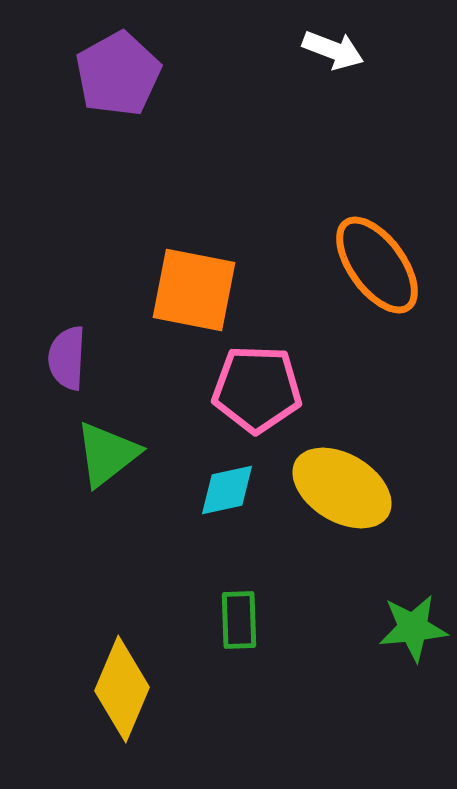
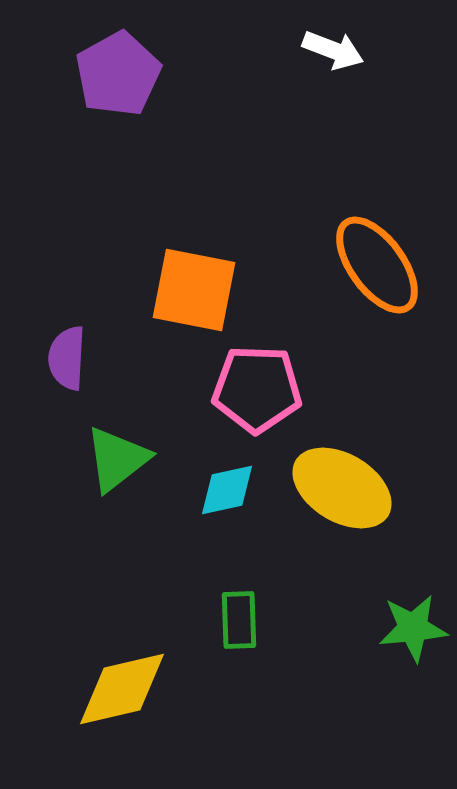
green triangle: moved 10 px right, 5 px down
yellow diamond: rotated 54 degrees clockwise
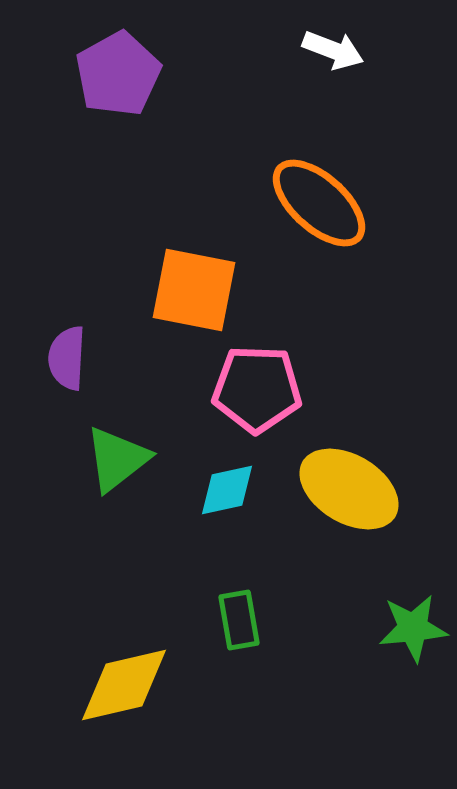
orange ellipse: moved 58 px left, 62 px up; rotated 12 degrees counterclockwise
yellow ellipse: moved 7 px right, 1 px down
green rectangle: rotated 8 degrees counterclockwise
yellow diamond: moved 2 px right, 4 px up
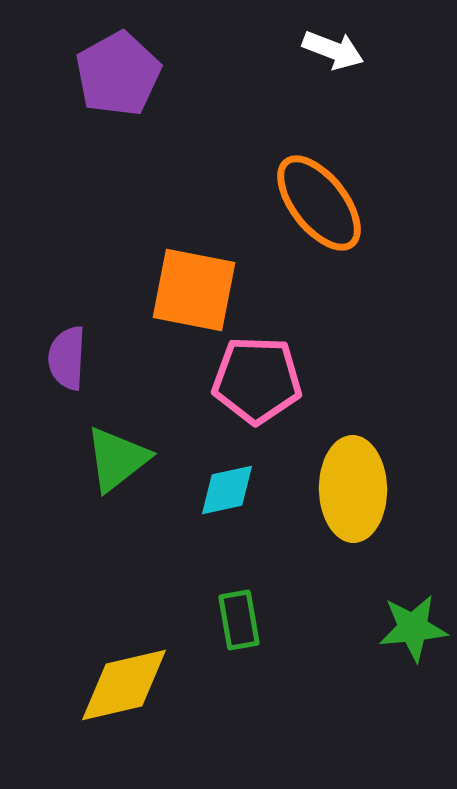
orange ellipse: rotated 10 degrees clockwise
pink pentagon: moved 9 px up
yellow ellipse: moved 4 px right; rotated 58 degrees clockwise
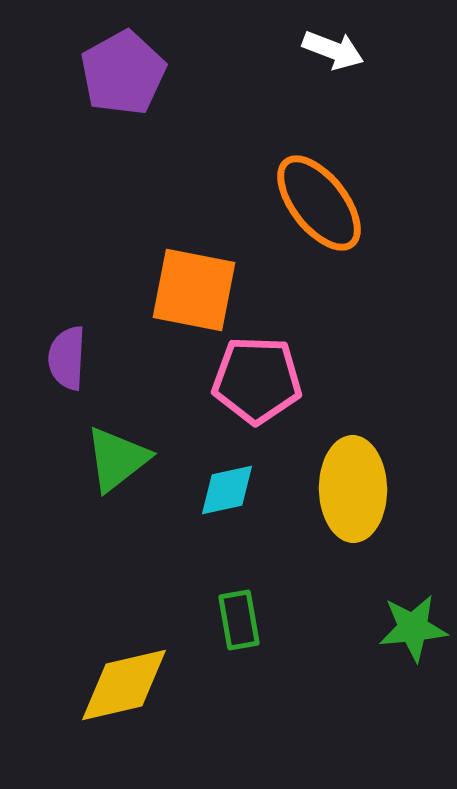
purple pentagon: moved 5 px right, 1 px up
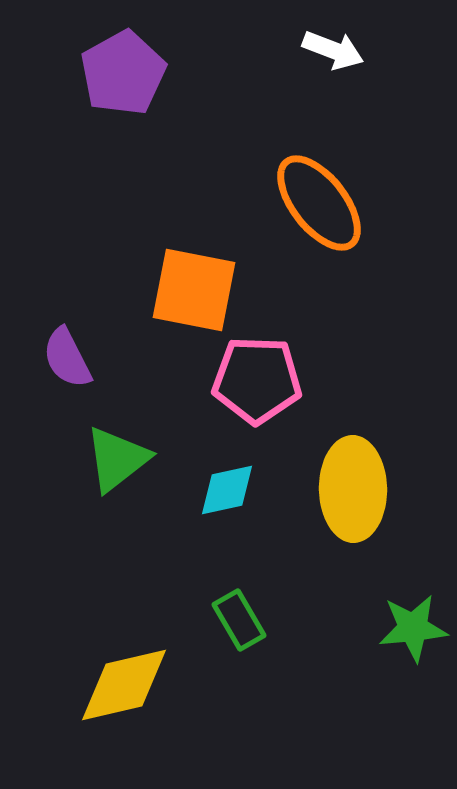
purple semicircle: rotated 30 degrees counterclockwise
green rectangle: rotated 20 degrees counterclockwise
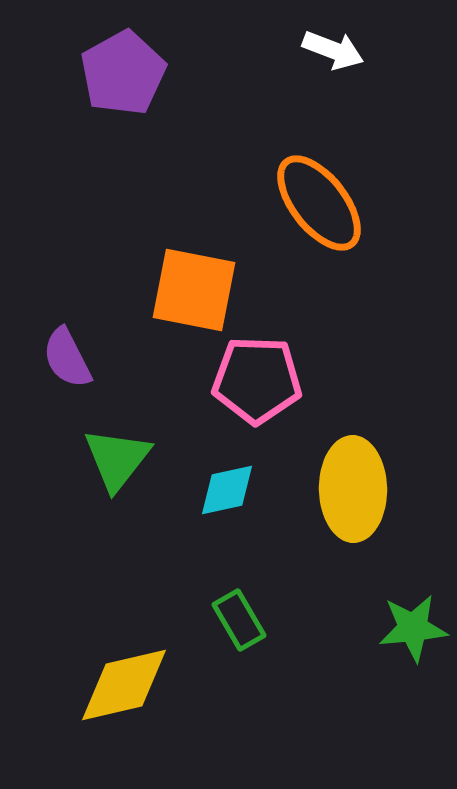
green triangle: rotated 14 degrees counterclockwise
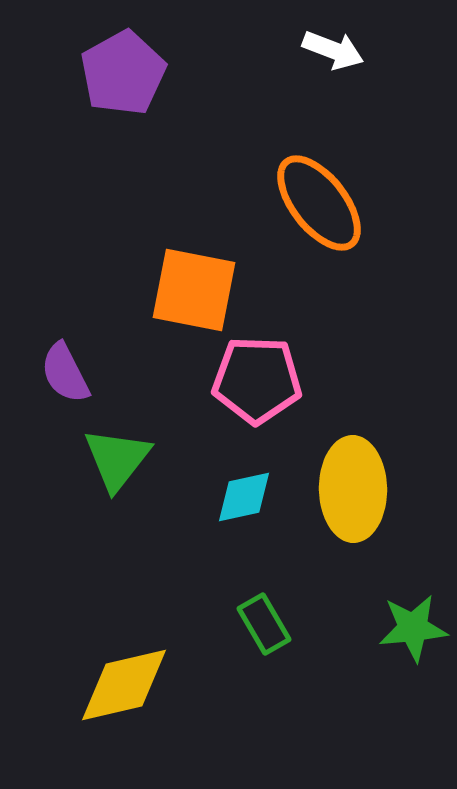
purple semicircle: moved 2 px left, 15 px down
cyan diamond: moved 17 px right, 7 px down
green rectangle: moved 25 px right, 4 px down
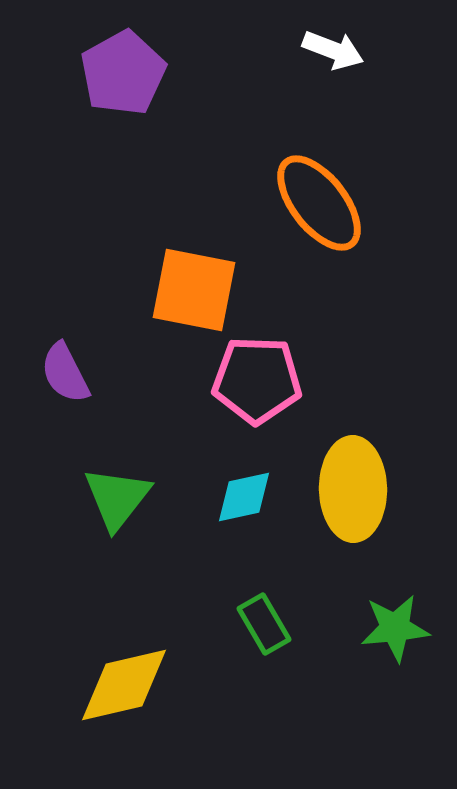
green triangle: moved 39 px down
green star: moved 18 px left
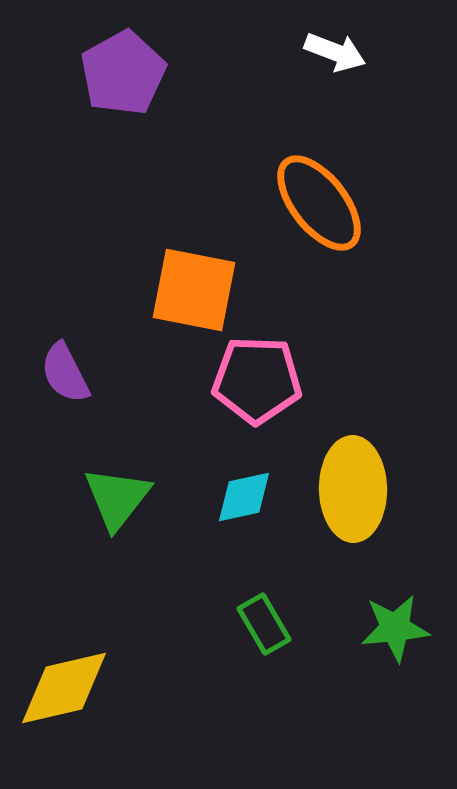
white arrow: moved 2 px right, 2 px down
yellow diamond: moved 60 px left, 3 px down
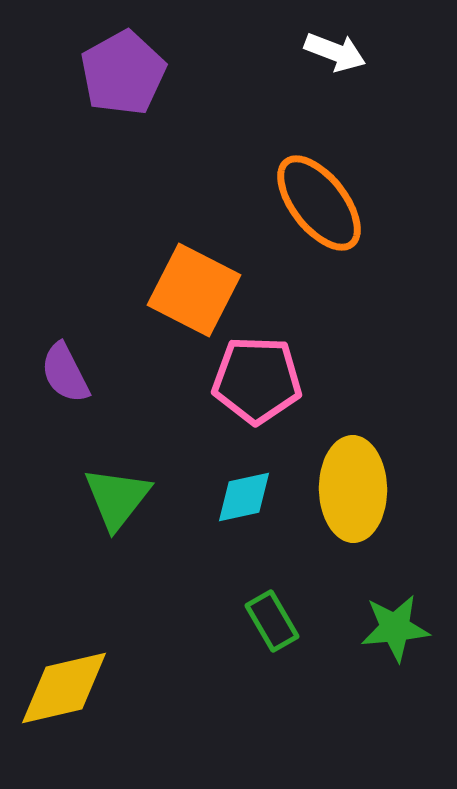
orange square: rotated 16 degrees clockwise
green rectangle: moved 8 px right, 3 px up
